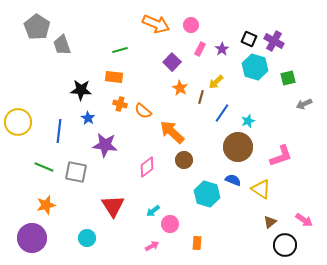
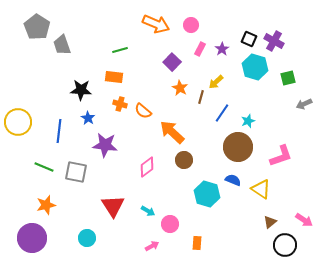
cyan arrow at (153, 211): moved 5 px left; rotated 112 degrees counterclockwise
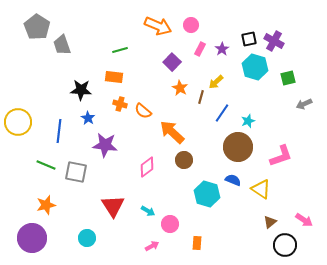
orange arrow at (156, 24): moved 2 px right, 2 px down
black square at (249, 39): rotated 35 degrees counterclockwise
green line at (44, 167): moved 2 px right, 2 px up
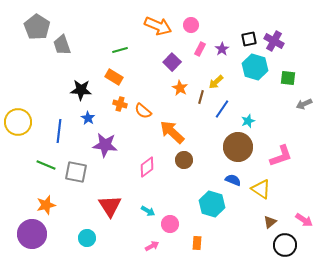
orange rectangle at (114, 77): rotated 24 degrees clockwise
green square at (288, 78): rotated 21 degrees clockwise
blue line at (222, 113): moved 4 px up
cyan hexagon at (207, 194): moved 5 px right, 10 px down
red triangle at (113, 206): moved 3 px left
purple circle at (32, 238): moved 4 px up
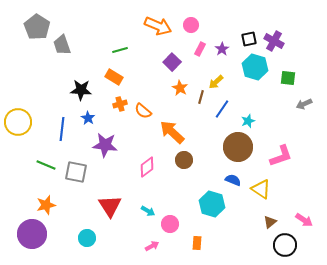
orange cross at (120, 104): rotated 32 degrees counterclockwise
blue line at (59, 131): moved 3 px right, 2 px up
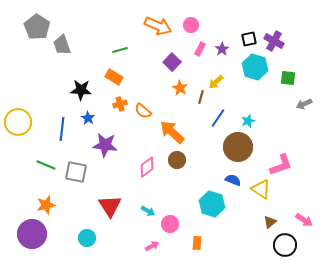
blue line at (222, 109): moved 4 px left, 9 px down
pink L-shape at (281, 156): moved 9 px down
brown circle at (184, 160): moved 7 px left
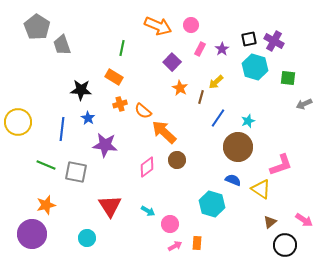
green line at (120, 50): moved 2 px right, 2 px up; rotated 63 degrees counterclockwise
orange arrow at (172, 132): moved 8 px left
pink arrow at (152, 246): moved 23 px right
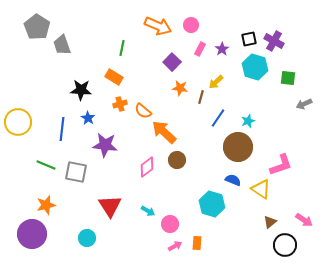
orange star at (180, 88): rotated 21 degrees counterclockwise
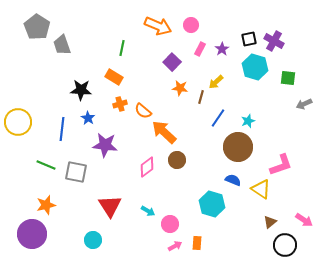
cyan circle at (87, 238): moved 6 px right, 2 px down
